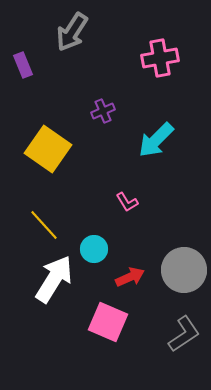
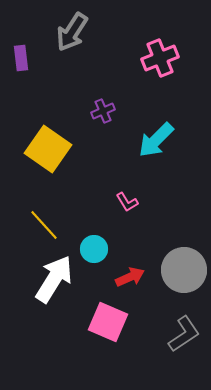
pink cross: rotated 12 degrees counterclockwise
purple rectangle: moved 2 px left, 7 px up; rotated 15 degrees clockwise
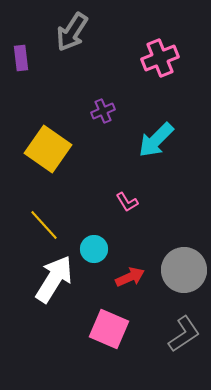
pink square: moved 1 px right, 7 px down
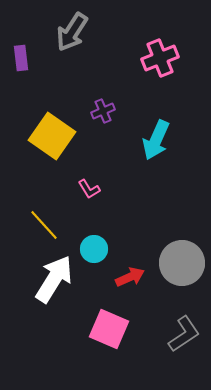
cyan arrow: rotated 21 degrees counterclockwise
yellow square: moved 4 px right, 13 px up
pink L-shape: moved 38 px left, 13 px up
gray circle: moved 2 px left, 7 px up
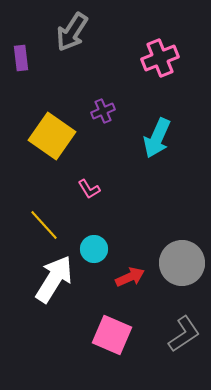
cyan arrow: moved 1 px right, 2 px up
pink square: moved 3 px right, 6 px down
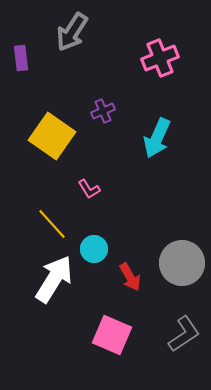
yellow line: moved 8 px right, 1 px up
red arrow: rotated 84 degrees clockwise
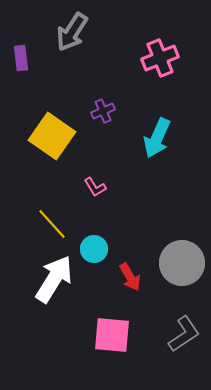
pink L-shape: moved 6 px right, 2 px up
pink square: rotated 18 degrees counterclockwise
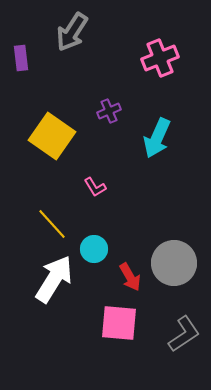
purple cross: moved 6 px right
gray circle: moved 8 px left
pink square: moved 7 px right, 12 px up
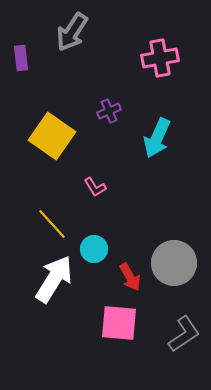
pink cross: rotated 12 degrees clockwise
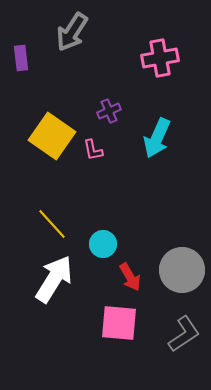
pink L-shape: moved 2 px left, 37 px up; rotated 20 degrees clockwise
cyan circle: moved 9 px right, 5 px up
gray circle: moved 8 px right, 7 px down
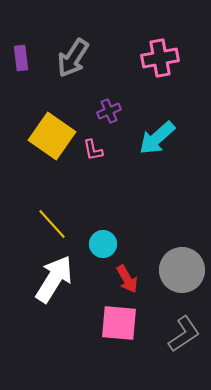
gray arrow: moved 1 px right, 26 px down
cyan arrow: rotated 24 degrees clockwise
red arrow: moved 3 px left, 2 px down
